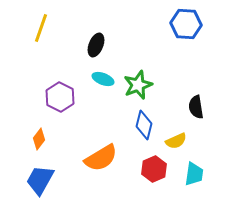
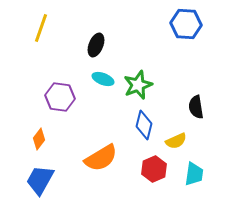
purple hexagon: rotated 20 degrees counterclockwise
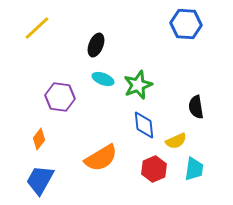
yellow line: moved 4 px left; rotated 28 degrees clockwise
blue diamond: rotated 20 degrees counterclockwise
cyan trapezoid: moved 5 px up
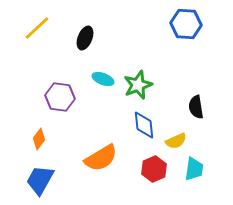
black ellipse: moved 11 px left, 7 px up
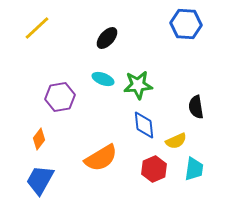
black ellipse: moved 22 px right; rotated 20 degrees clockwise
green star: rotated 16 degrees clockwise
purple hexagon: rotated 16 degrees counterclockwise
